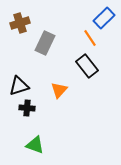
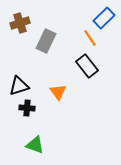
gray rectangle: moved 1 px right, 2 px up
orange triangle: moved 1 px left, 2 px down; rotated 18 degrees counterclockwise
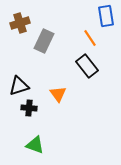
blue rectangle: moved 2 px right, 2 px up; rotated 55 degrees counterclockwise
gray rectangle: moved 2 px left
orange triangle: moved 2 px down
black cross: moved 2 px right
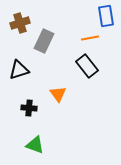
orange line: rotated 66 degrees counterclockwise
black triangle: moved 16 px up
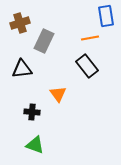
black triangle: moved 3 px right, 1 px up; rotated 10 degrees clockwise
black cross: moved 3 px right, 4 px down
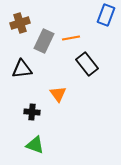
blue rectangle: moved 1 px up; rotated 30 degrees clockwise
orange line: moved 19 px left
black rectangle: moved 2 px up
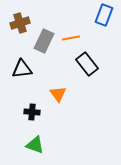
blue rectangle: moved 2 px left
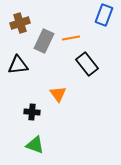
black triangle: moved 4 px left, 4 px up
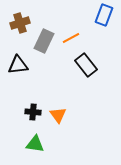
orange line: rotated 18 degrees counterclockwise
black rectangle: moved 1 px left, 1 px down
orange triangle: moved 21 px down
black cross: moved 1 px right
green triangle: moved 1 px up; rotated 12 degrees counterclockwise
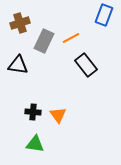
black triangle: rotated 15 degrees clockwise
